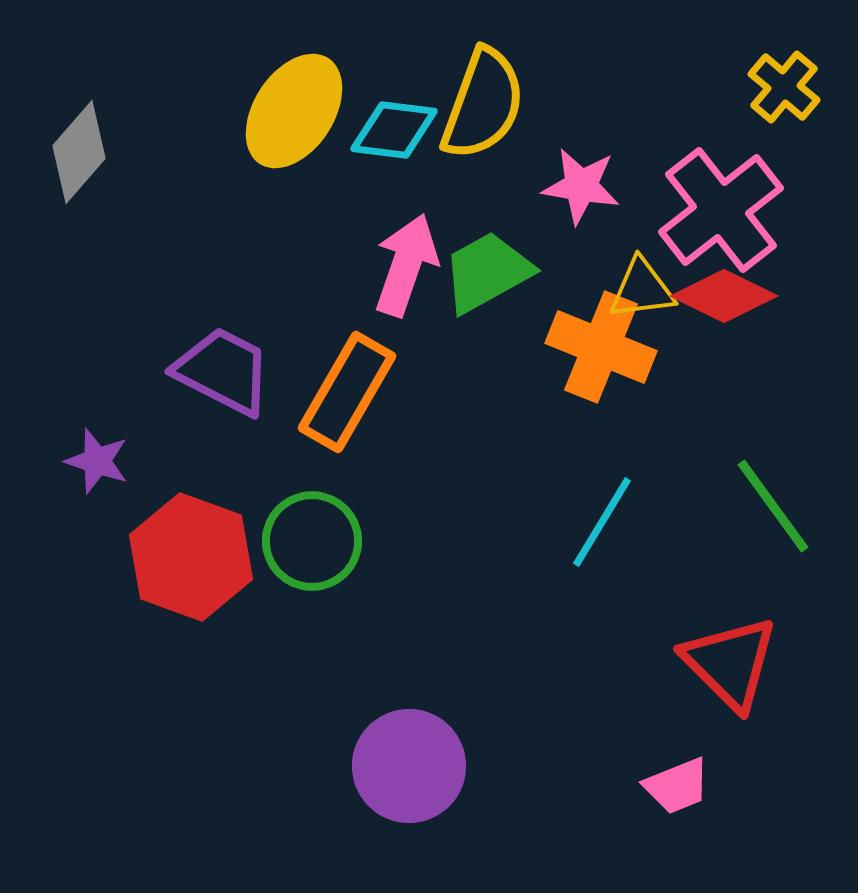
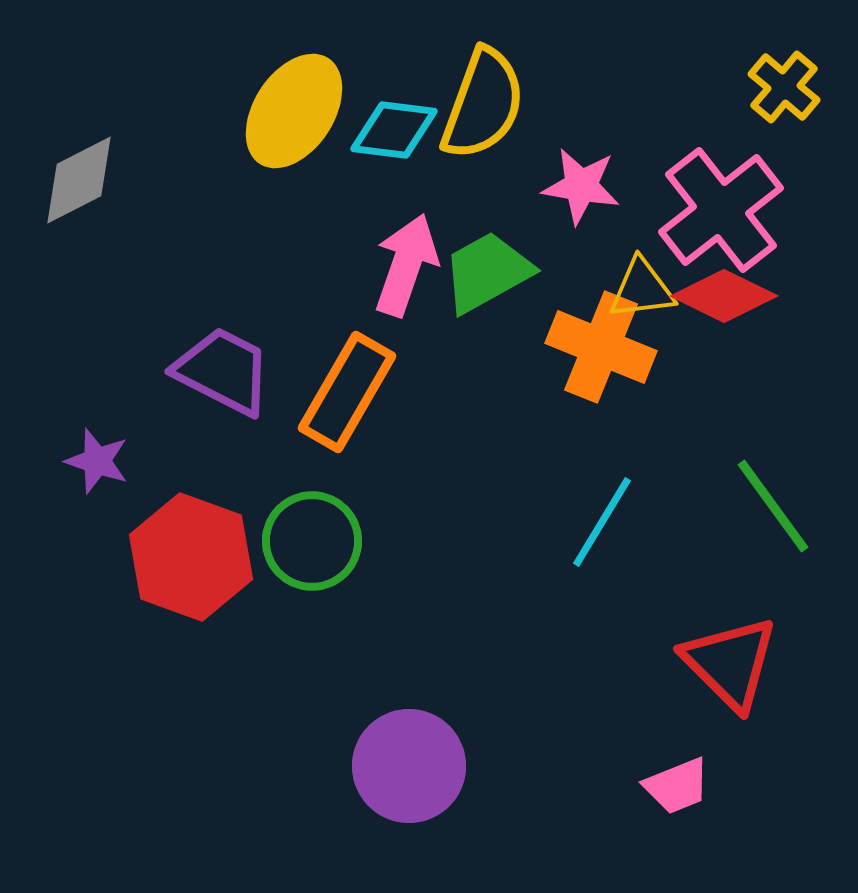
gray diamond: moved 28 px down; rotated 22 degrees clockwise
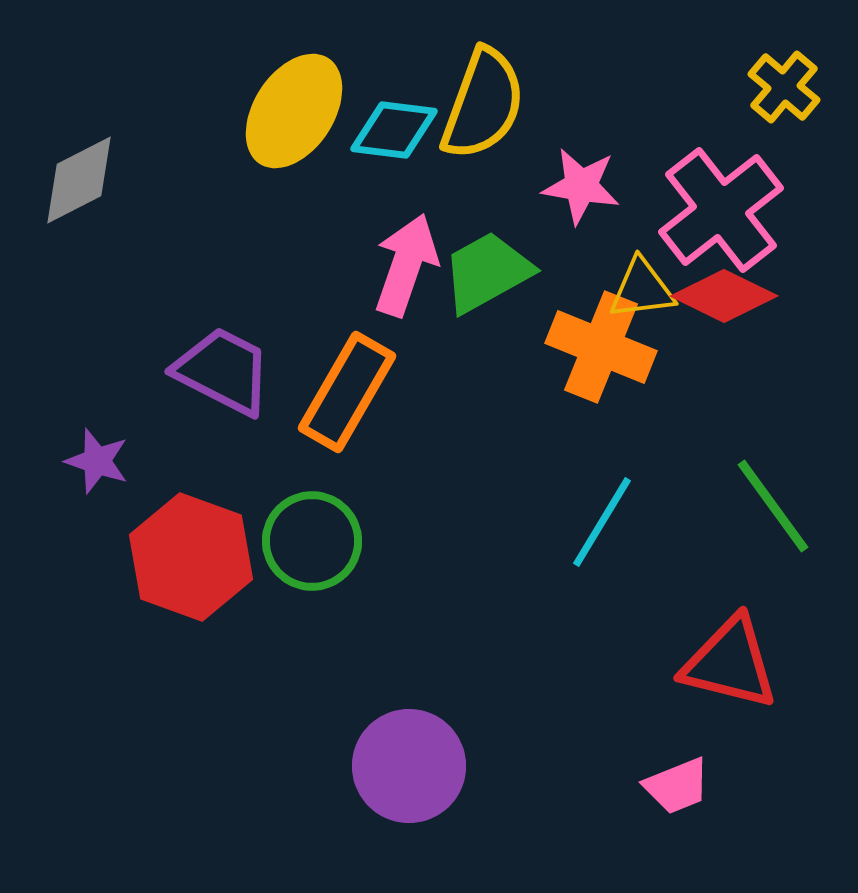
red triangle: rotated 31 degrees counterclockwise
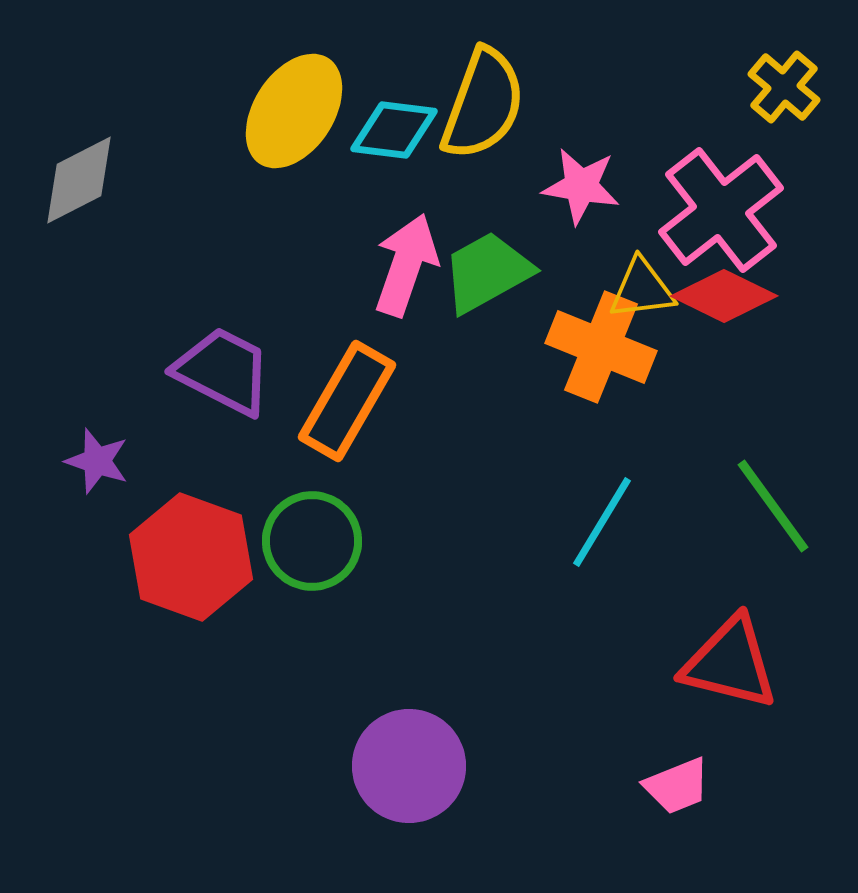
orange rectangle: moved 9 px down
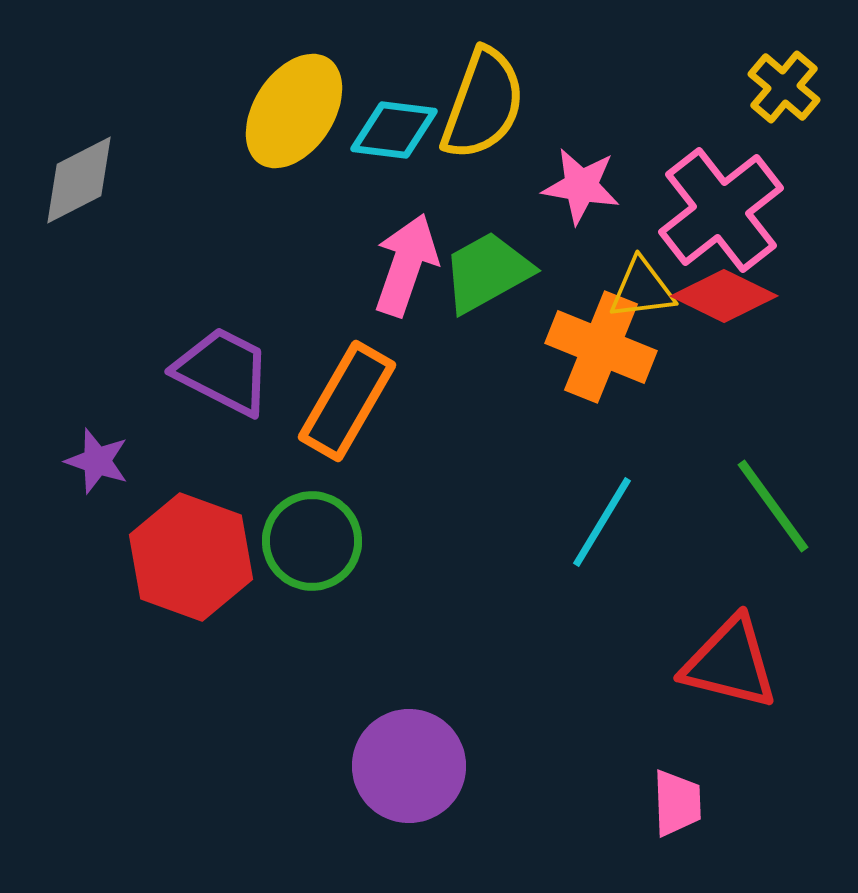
pink trapezoid: moved 17 px down; rotated 70 degrees counterclockwise
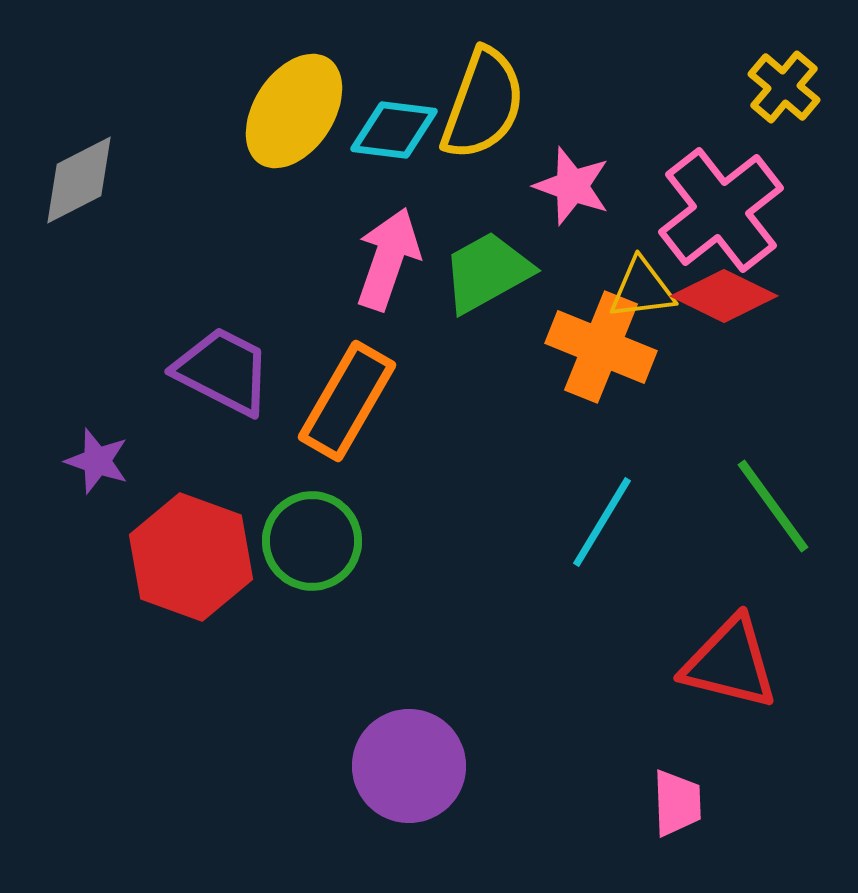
pink star: moved 9 px left; rotated 10 degrees clockwise
pink arrow: moved 18 px left, 6 px up
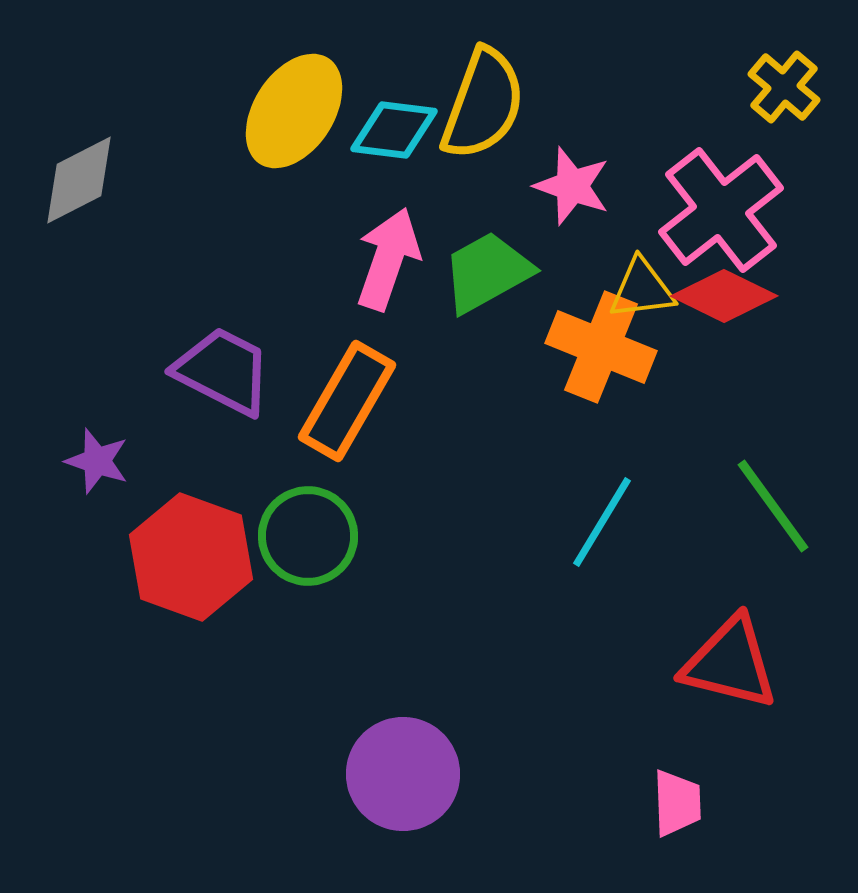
green circle: moved 4 px left, 5 px up
purple circle: moved 6 px left, 8 px down
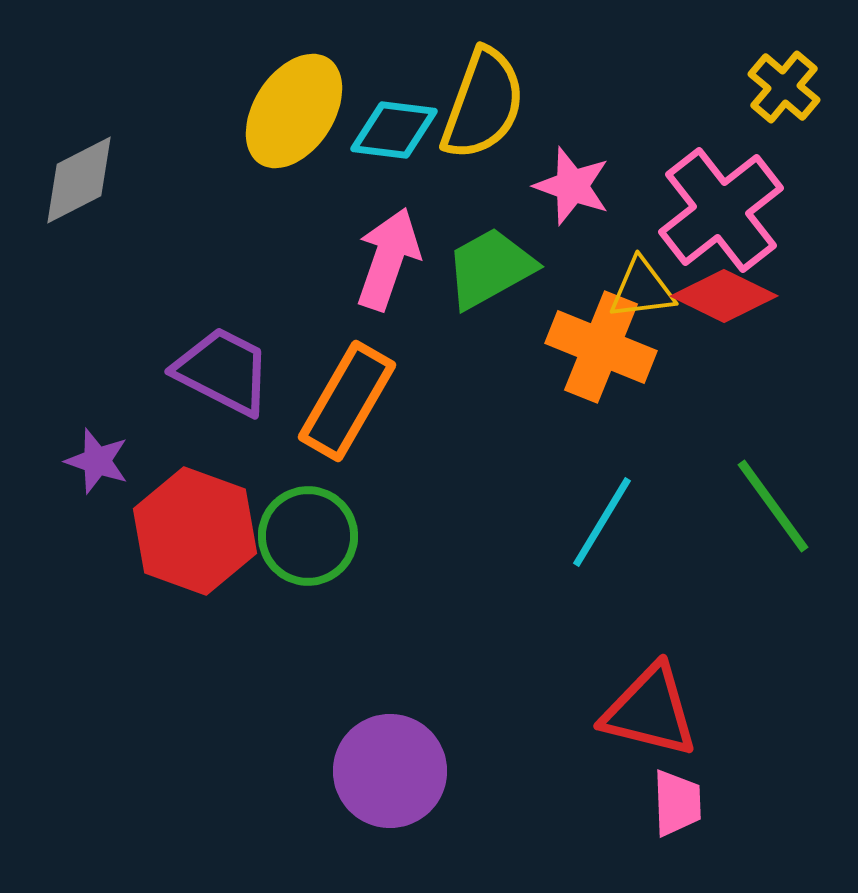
green trapezoid: moved 3 px right, 4 px up
red hexagon: moved 4 px right, 26 px up
red triangle: moved 80 px left, 48 px down
purple circle: moved 13 px left, 3 px up
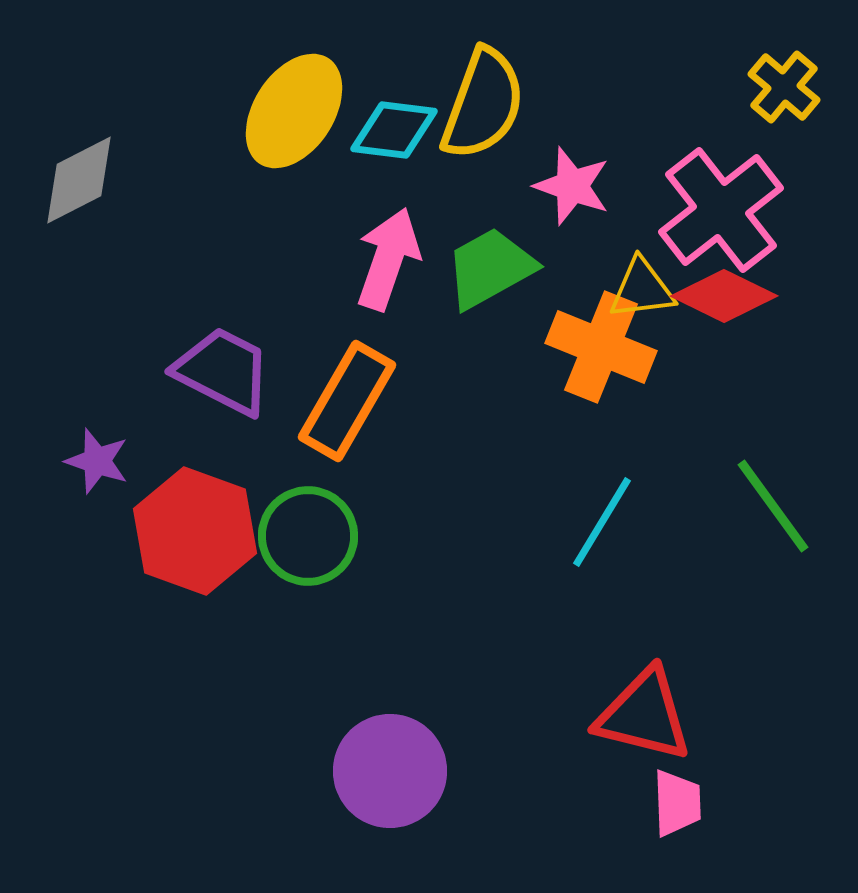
red triangle: moved 6 px left, 4 px down
